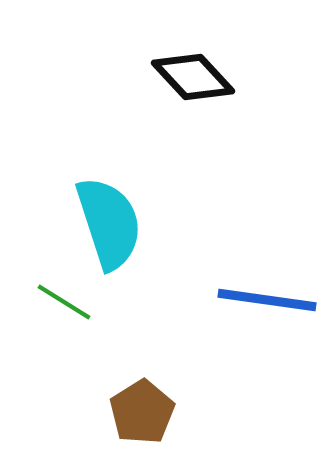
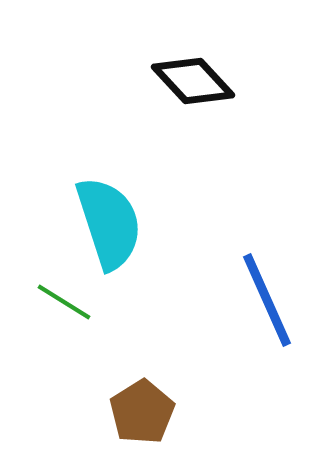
black diamond: moved 4 px down
blue line: rotated 58 degrees clockwise
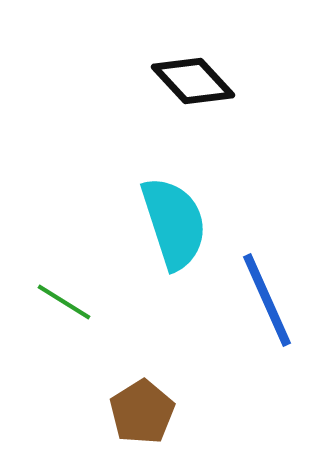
cyan semicircle: moved 65 px right
